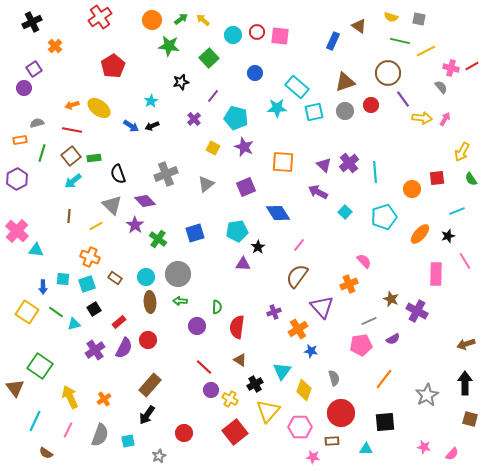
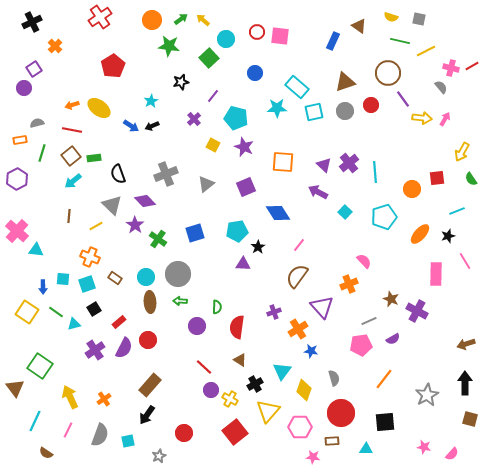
cyan circle at (233, 35): moved 7 px left, 4 px down
yellow square at (213, 148): moved 3 px up
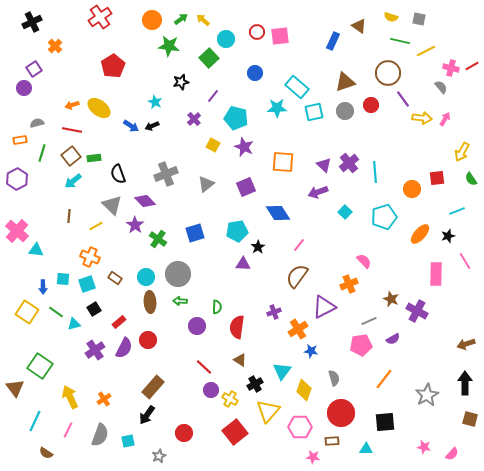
pink square at (280, 36): rotated 12 degrees counterclockwise
cyan star at (151, 101): moved 4 px right, 1 px down; rotated 16 degrees counterclockwise
purple arrow at (318, 192): rotated 48 degrees counterclockwise
purple triangle at (322, 307): moved 2 px right; rotated 45 degrees clockwise
brown rectangle at (150, 385): moved 3 px right, 2 px down
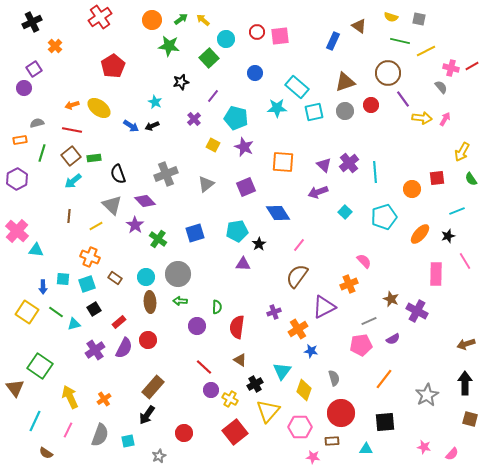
black star at (258, 247): moved 1 px right, 3 px up
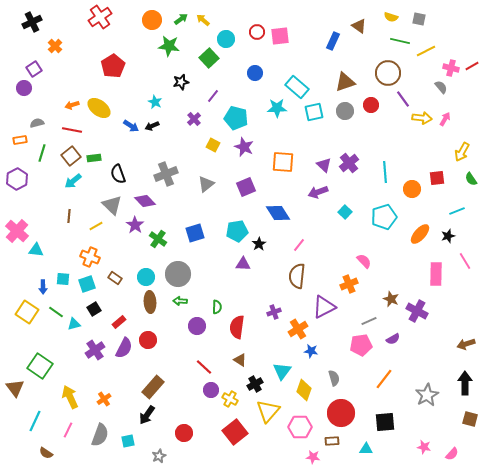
cyan line at (375, 172): moved 10 px right
brown semicircle at (297, 276): rotated 30 degrees counterclockwise
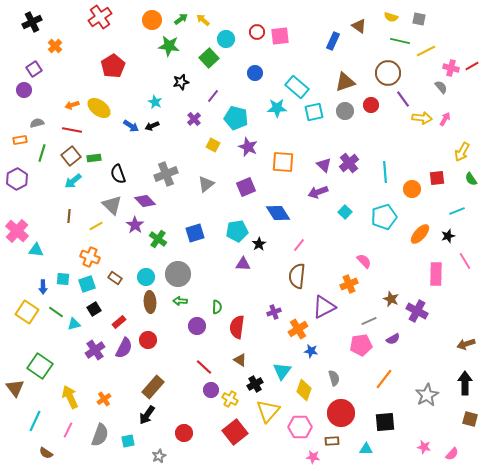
purple circle at (24, 88): moved 2 px down
purple star at (244, 147): moved 4 px right
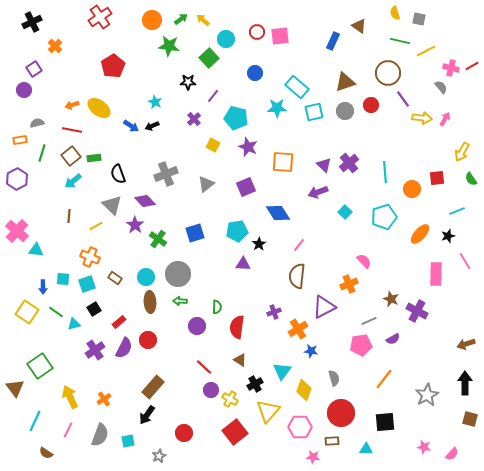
yellow semicircle at (391, 17): moved 4 px right, 4 px up; rotated 56 degrees clockwise
black star at (181, 82): moved 7 px right; rotated 14 degrees clockwise
green square at (40, 366): rotated 20 degrees clockwise
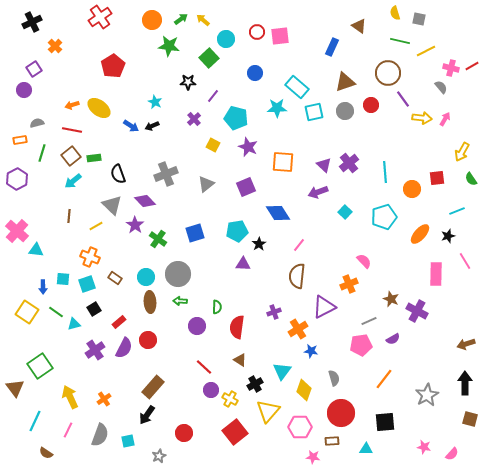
blue rectangle at (333, 41): moved 1 px left, 6 px down
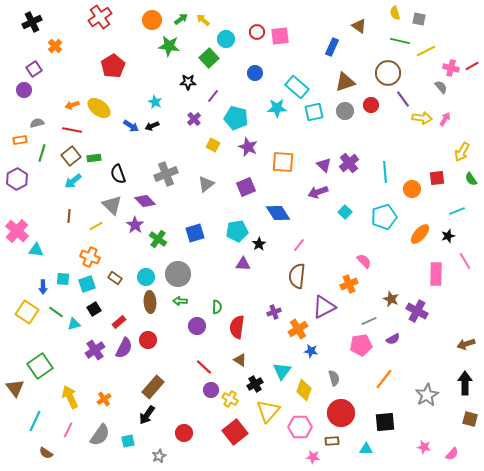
gray semicircle at (100, 435): rotated 15 degrees clockwise
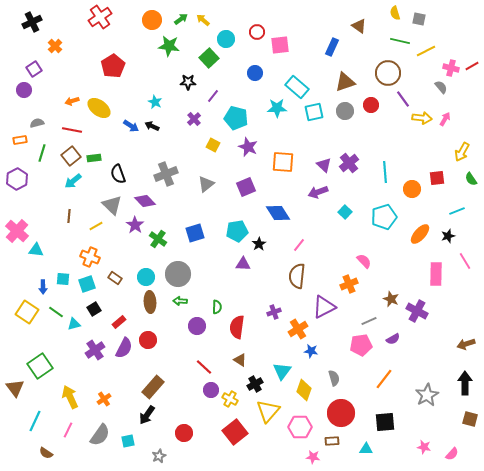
pink square at (280, 36): moved 9 px down
orange arrow at (72, 105): moved 4 px up
black arrow at (152, 126): rotated 48 degrees clockwise
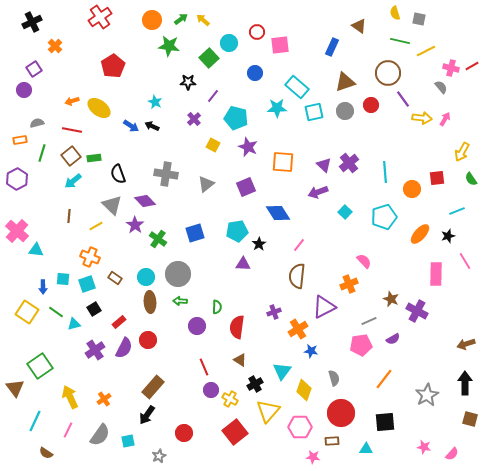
cyan circle at (226, 39): moved 3 px right, 4 px down
gray cross at (166, 174): rotated 30 degrees clockwise
red line at (204, 367): rotated 24 degrees clockwise
